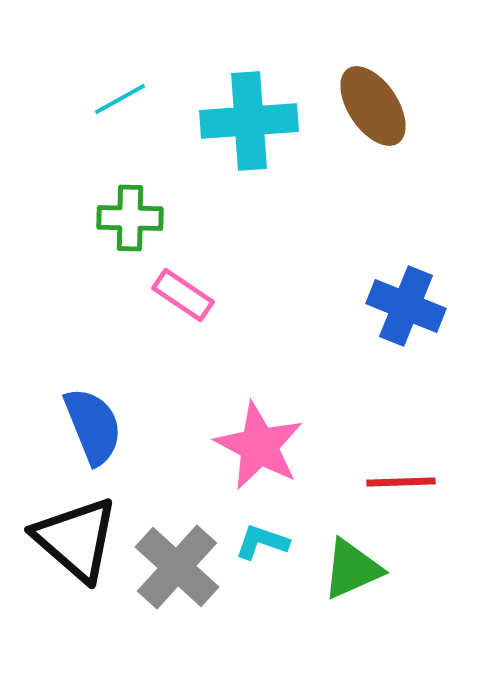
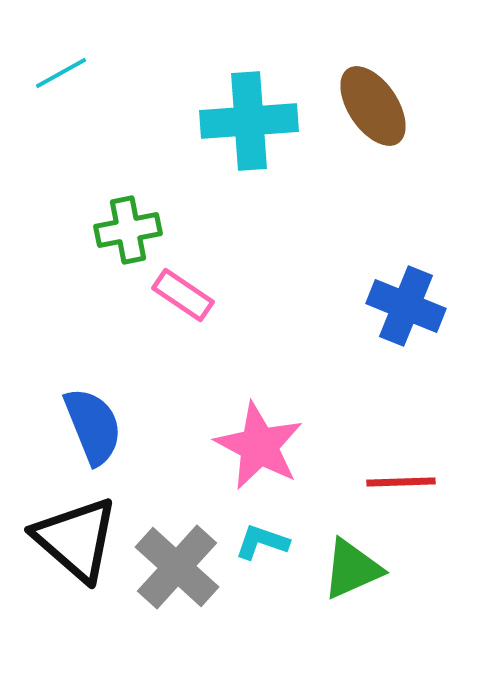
cyan line: moved 59 px left, 26 px up
green cross: moved 2 px left, 12 px down; rotated 12 degrees counterclockwise
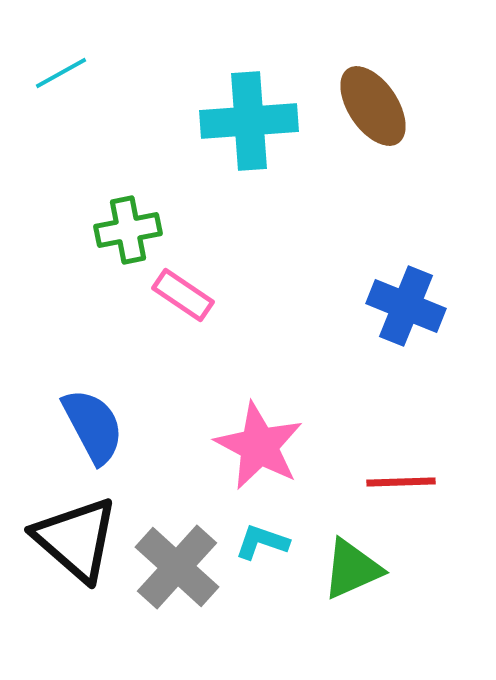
blue semicircle: rotated 6 degrees counterclockwise
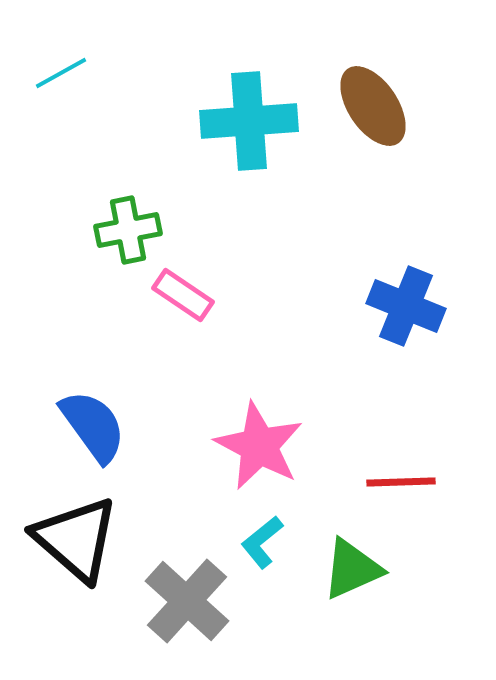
blue semicircle: rotated 8 degrees counterclockwise
cyan L-shape: rotated 58 degrees counterclockwise
gray cross: moved 10 px right, 34 px down
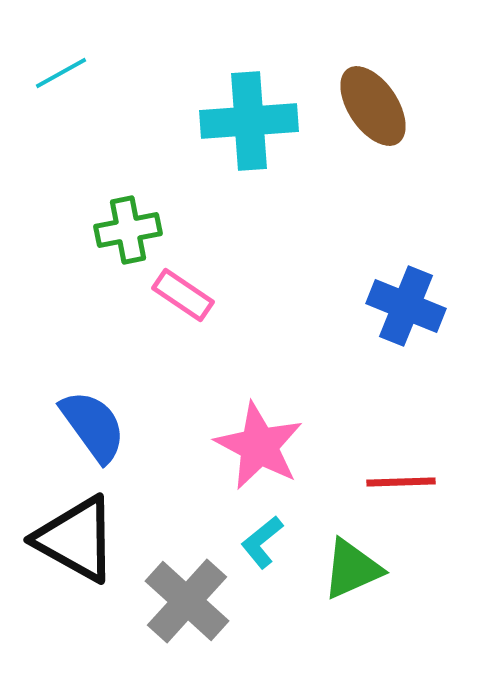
black triangle: rotated 12 degrees counterclockwise
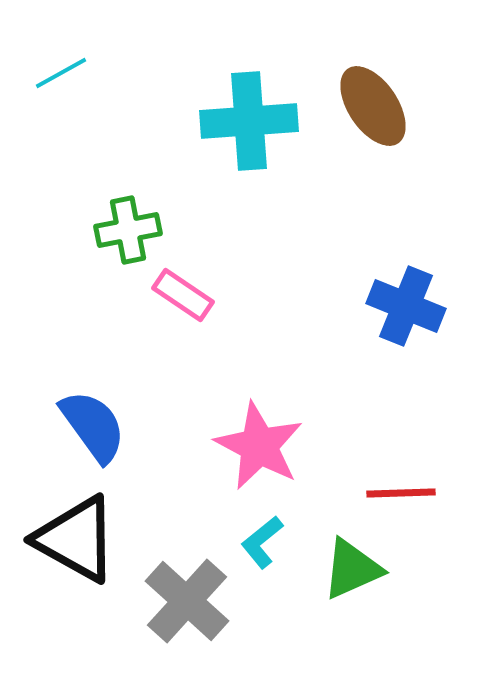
red line: moved 11 px down
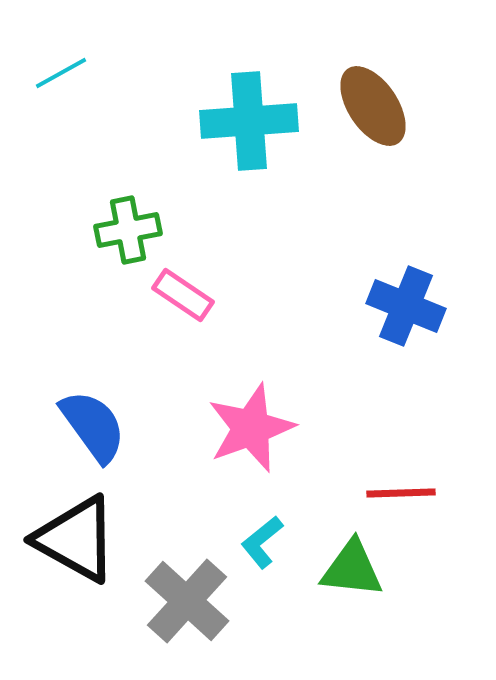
pink star: moved 8 px left, 18 px up; rotated 24 degrees clockwise
green triangle: rotated 30 degrees clockwise
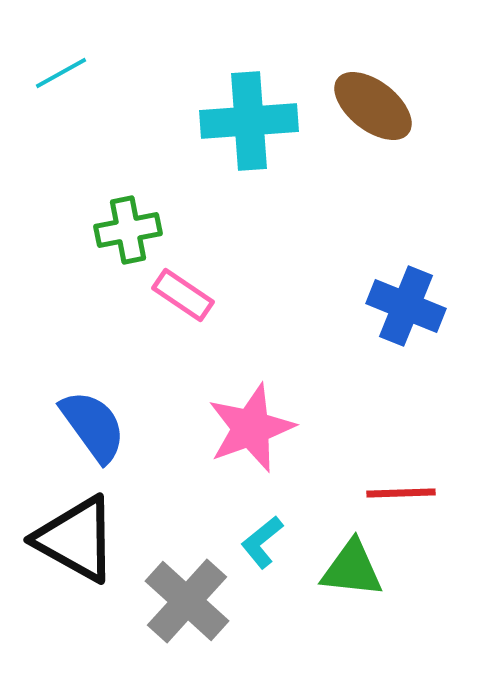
brown ellipse: rotated 18 degrees counterclockwise
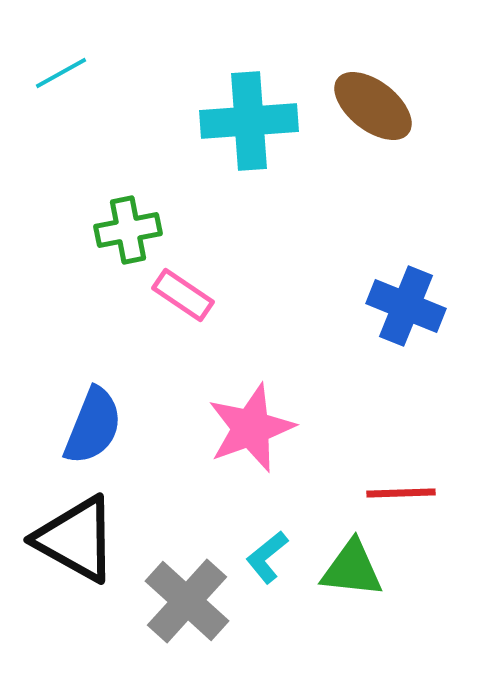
blue semicircle: rotated 58 degrees clockwise
cyan L-shape: moved 5 px right, 15 px down
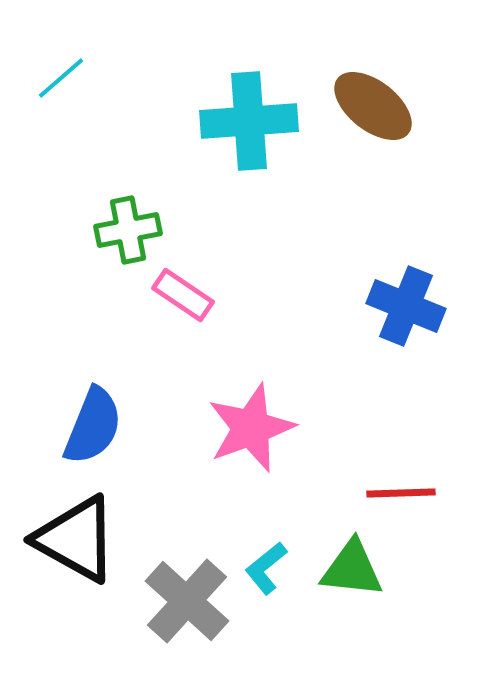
cyan line: moved 5 px down; rotated 12 degrees counterclockwise
cyan L-shape: moved 1 px left, 11 px down
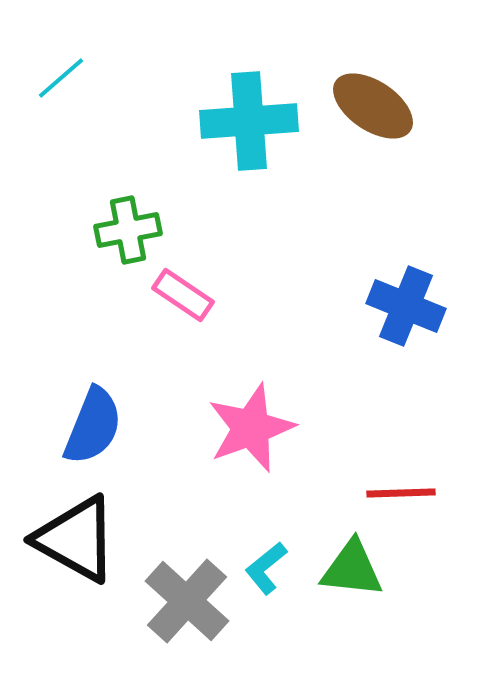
brown ellipse: rotated 4 degrees counterclockwise
